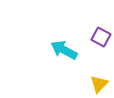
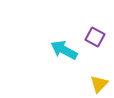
purple square: moved 6 px left
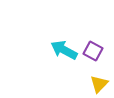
purple square: moved 2 px left, 14 px down
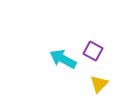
cyan arrow: moved 1 px left, 9 px down
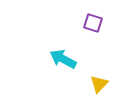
purple square: moved 28 px up; rotated 12 degrees counterclockwise
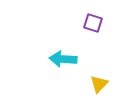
cyan arrow: rotated 24 degrees counterclockwise
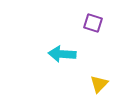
cyan arrow: moved 1 px left, 5 px up
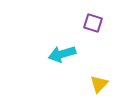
cyan arrow: rotated 20 degrees counterclockwise
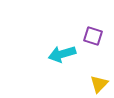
purple square: moved 13 px down
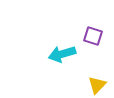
yellow triangle: moved 2 px left, 1 px down
